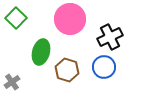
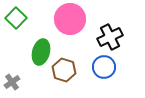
brown hexagon: moved 3 px left
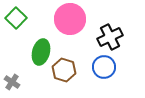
gray cross: rotated 21 degrees counterclockwise
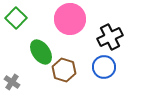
green ellipse: rotated 50 degrees counterclockwise
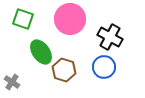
green square: moved 7 px right, 1 px down; rotated 25 degrees counterclockwise
black cross: rotated 35 degrees counterclockwise
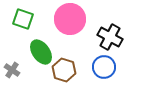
gray cross: moved 12 px up
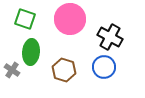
green square: moved 2 px right
green ellipse: moved 10 px left; rotated 40 degrees clockwise
